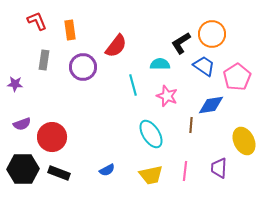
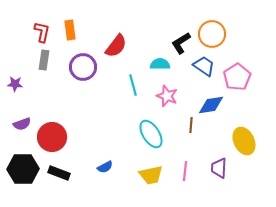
red L-shape: moved 5 px right, 11 px down; rotated 35 degrees clockwise
blue semicircle: moved 2 px left, 3 px up
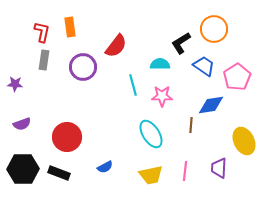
orange rectangle: moved 3 px up
orange circle: moved 2 px right, 5 px up
pink star: moved 5 px left; rotated 20 degrees counterclockwise
red circle: moved 15 px right
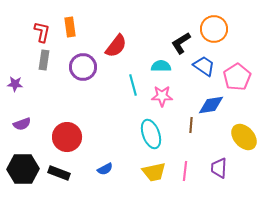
cyan semicircle: moved 1 px right, 2 px down
cyan ellipse: rotated 12 degrees clockwise
yellow ellipse: moved 4 px up; rotated 16 degrees counterclockwise
blue semicircle: moved 2 px down
yellow trapezoid: moved 3 px right, 3 px up
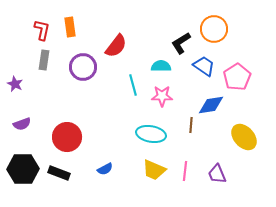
red L-shape: moved 2 px up
purple star: rotated 21 degrees clockwise
cyan ellipse: rotated 60 degrees counterclockwise
purple trapezoid: moved 2 px left, 6 px down; rotated 25 degrees counterclockwise
yellow trapezoid: moved 2 px up; rotated 35 degrees clockwise
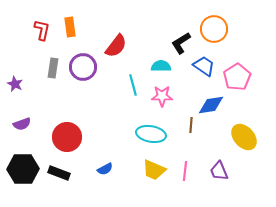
gray rectangle: moved 9 px right, 8 px down
purple trapezoid: moved 2 px right, 3 px up
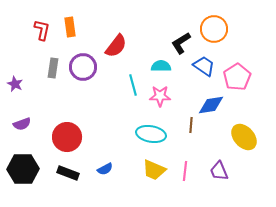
pink star: moved 2 px left
black rectangle: moved 9 px right
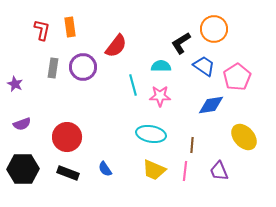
brown line: moved 1 px right, 20 px down
blue semicircle: rotated 84 degrees clockwise
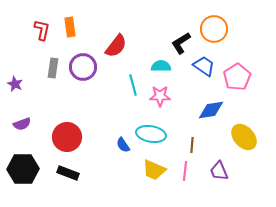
blue diamond: moved 5 px down
blue semicircle: moved 18 px right, 24 px up
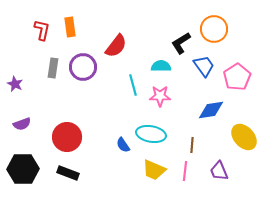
blue trapezoid: rotated 20 degrees clockwise
